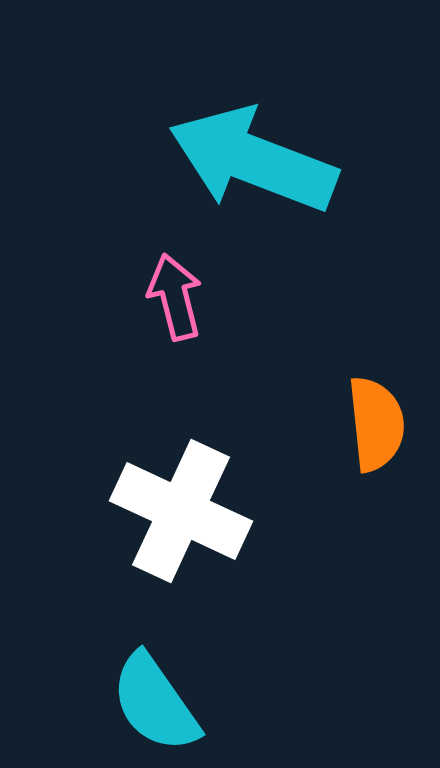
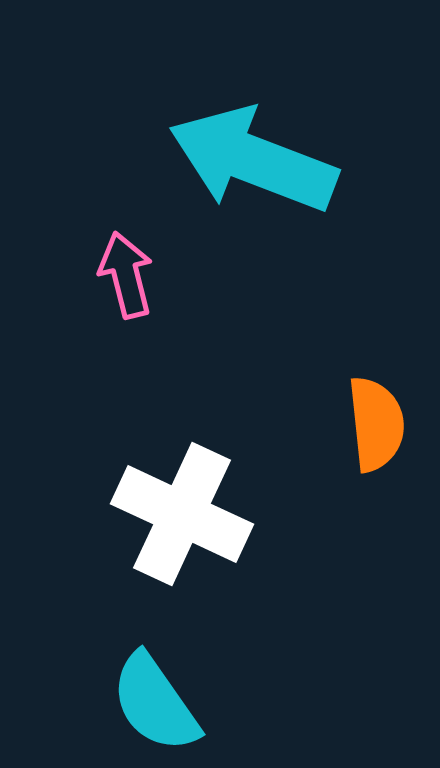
pink arrow: moved 49 px left, 22 px up
white cross: moved 1 px right, 3 px down
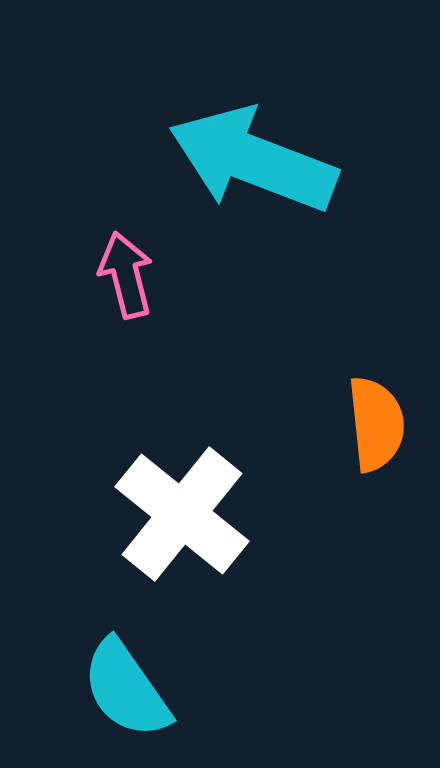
white cross: rotated 14 degrees clockwise
cyan semicircle: moved 29 px left, 14 px up
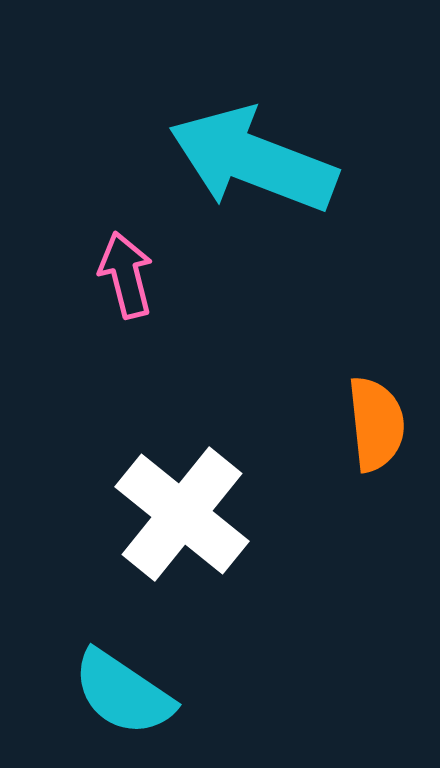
cyan semicircle: moved 3 px left, 4 px down; rotated 21 degrees counterclockwise
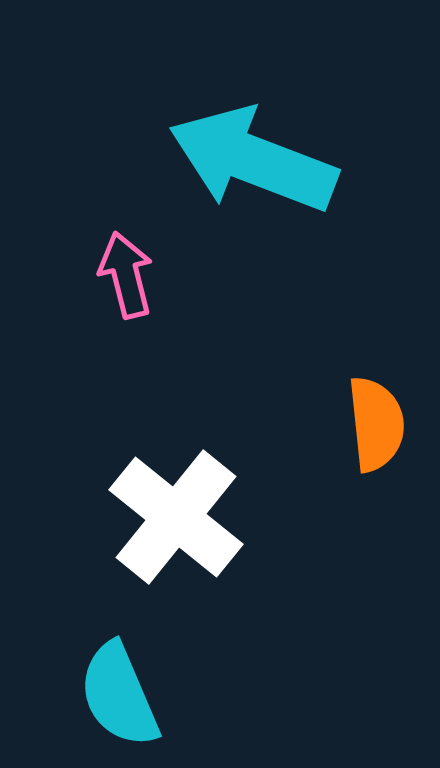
white cross: moved 6 px left, 3 px down
cyan semicircle: moved 4 px left, 2 px down; rotated 33 degrees clockwise
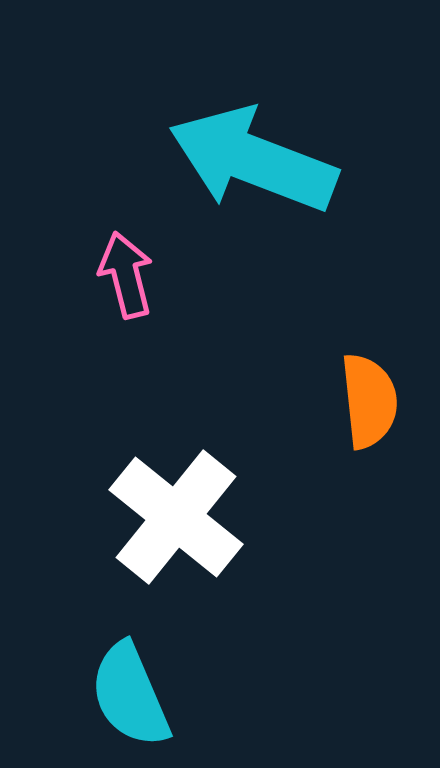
orange semicircle: moved 7 px left, 23 px up
cyan semicircle: moved 11 px right
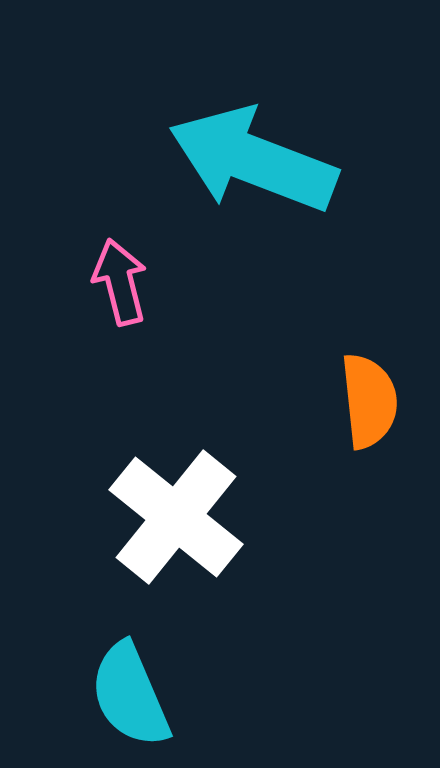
pink arrow: moved 6 px left, 7 px down
